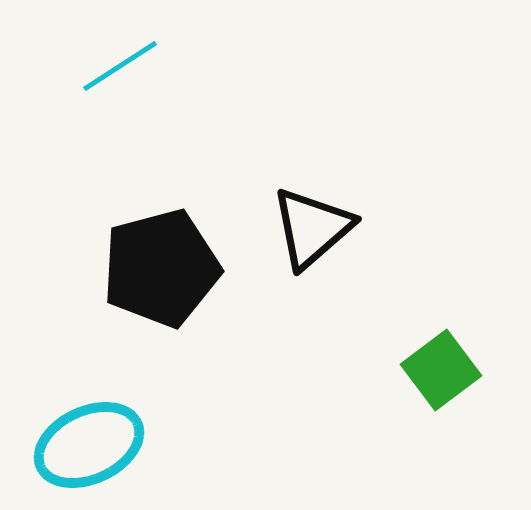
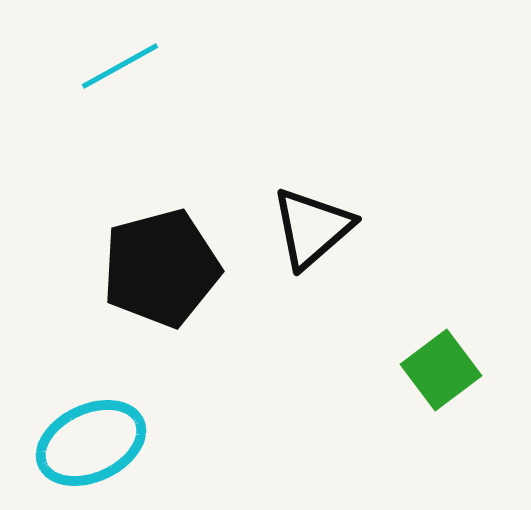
cyan line: rotated 4 degrees clockwise
cyan ellipse: moved 2 px right, 2 px up
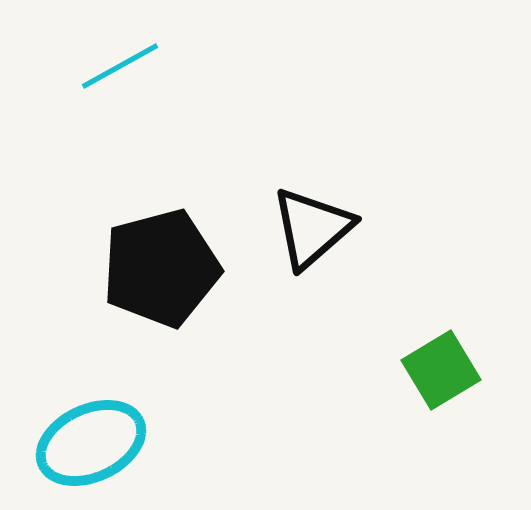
green square: rotated 6 degrees clockwise
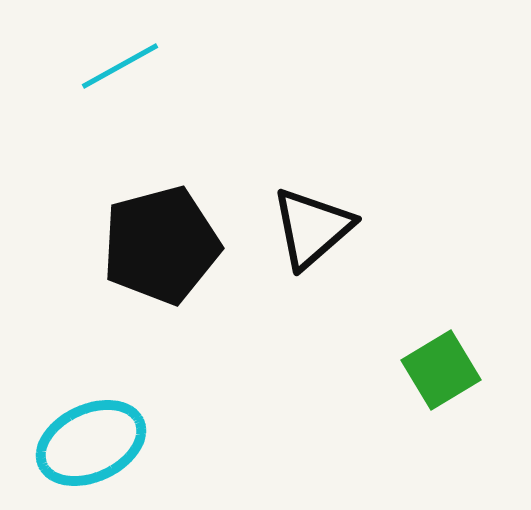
black pentagon: moved 23 px up
